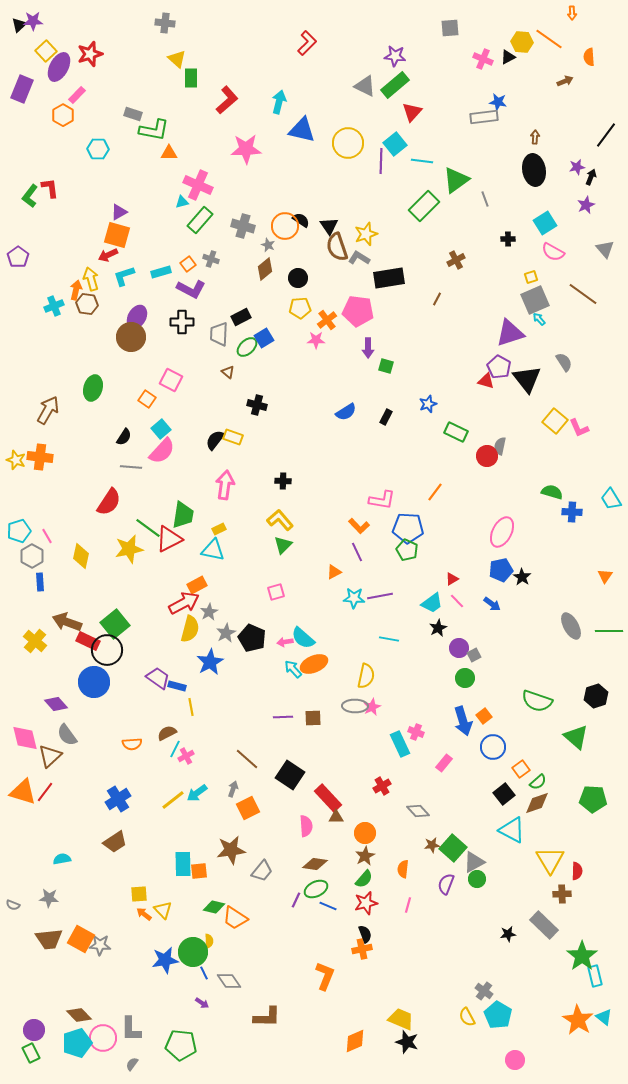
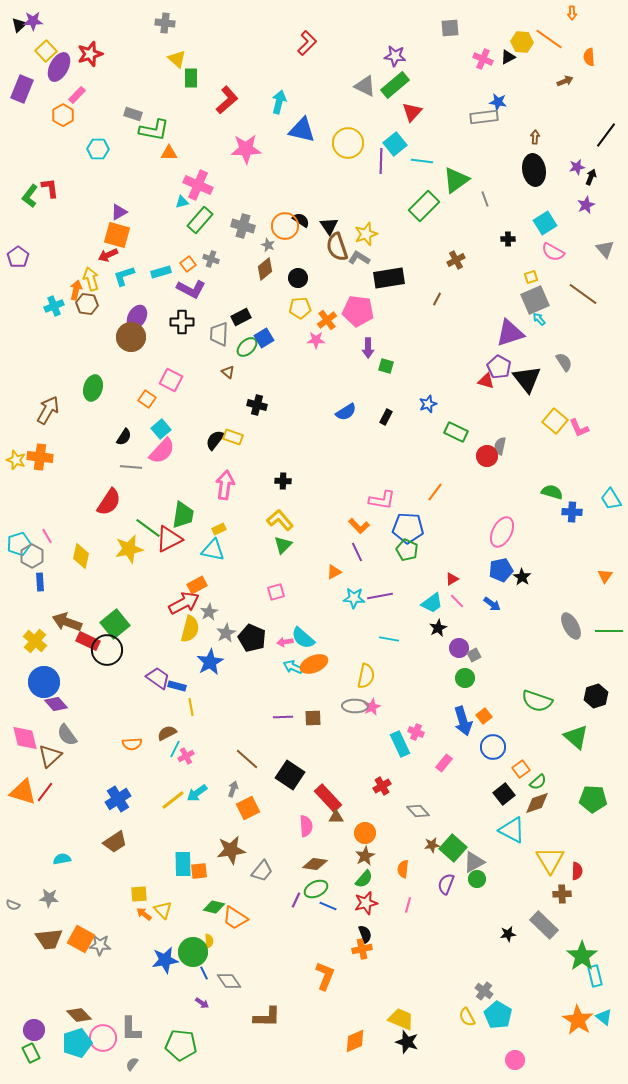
cyan pentagon at (19, 531): moved 13 px down
cyan arrow at (293, 669): moved 2 px up; rotated 24 degrees counterclockwise
blue circle at (94, 682): moved 50 px left
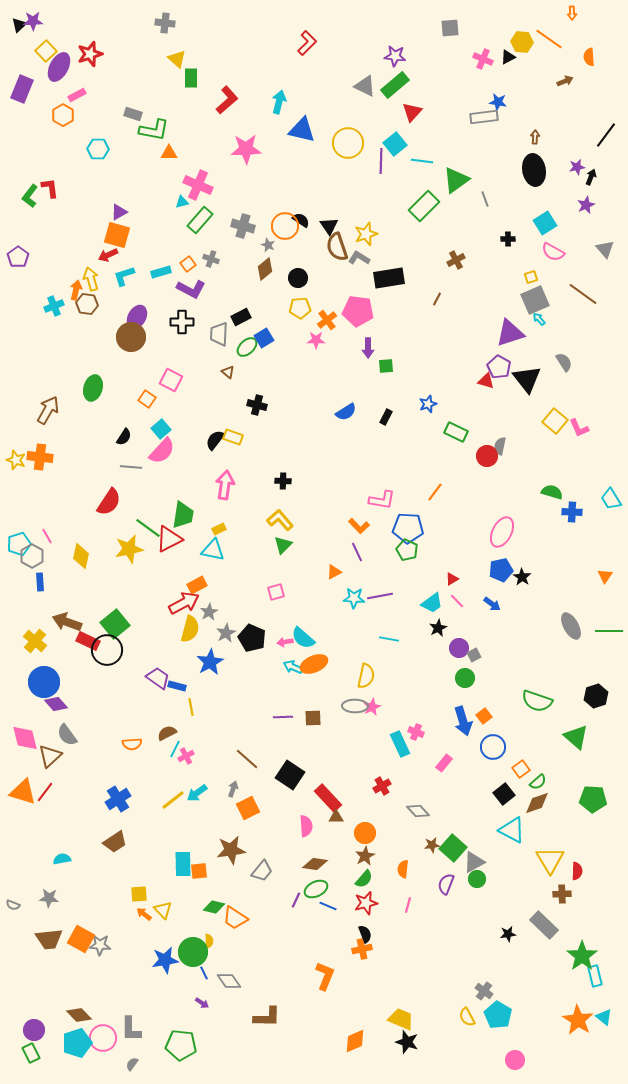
pink rectangle at (77, 95): rotated 18 degrees clockwise
green square at (386, 366): rotated 21 degrees counterclockwise
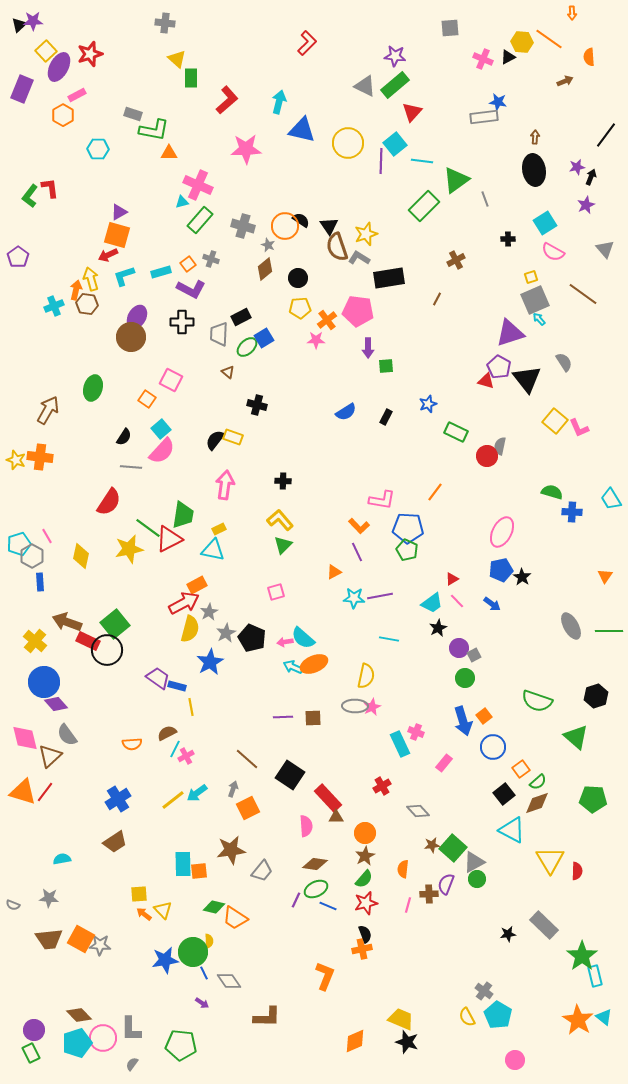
brown cross at (562, 894): moved 133 px left
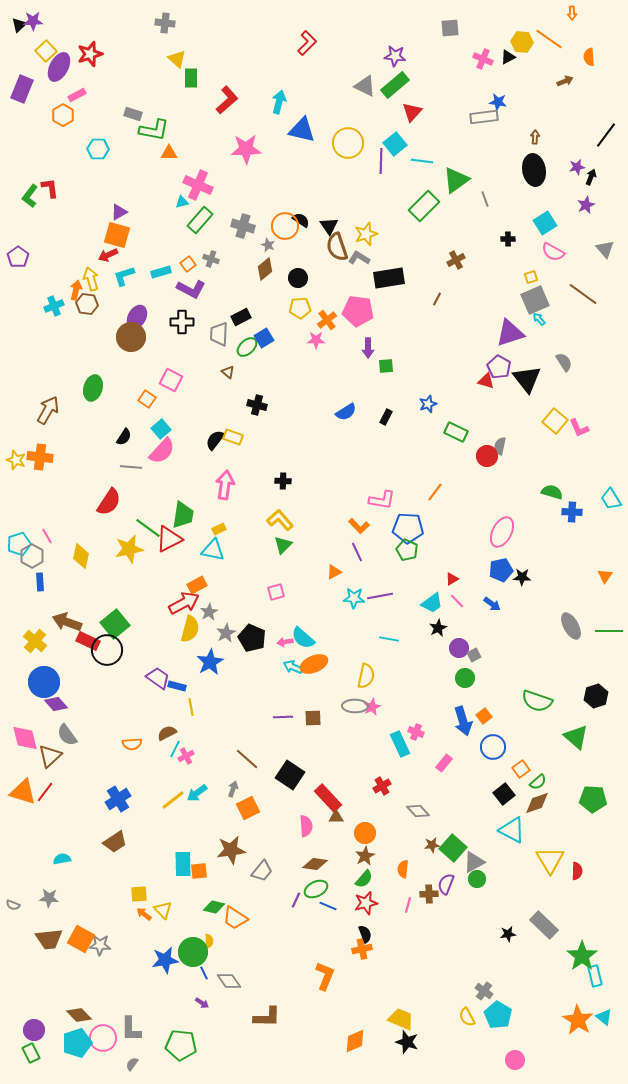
black star at (522, 577): rotated 30 degrees counterclockwise
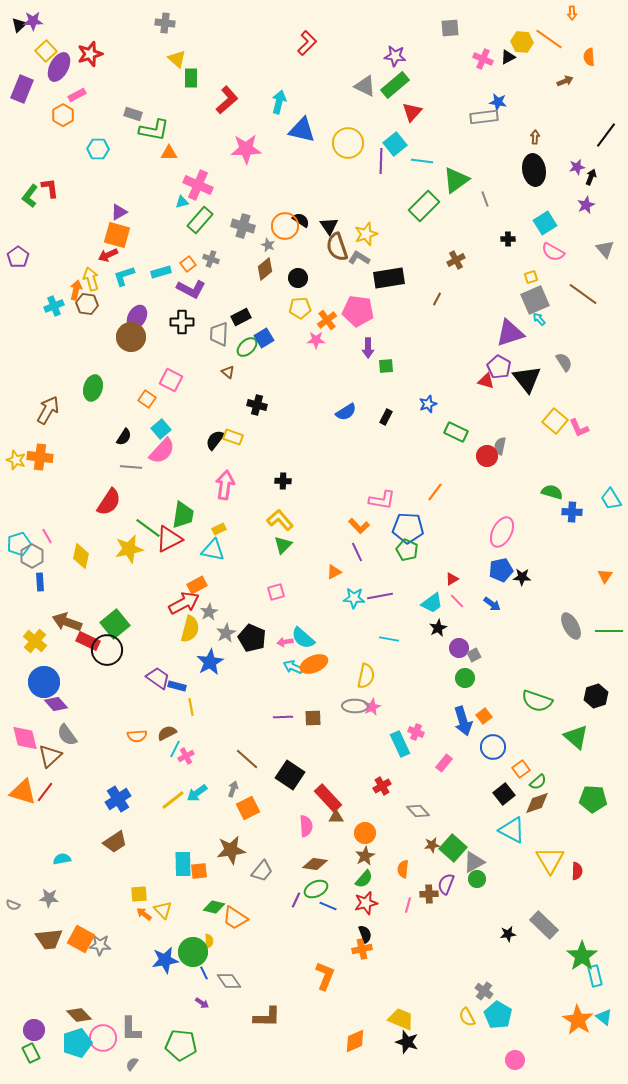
orange semicircle at (132, 744): moved 5 px right, 8 px up
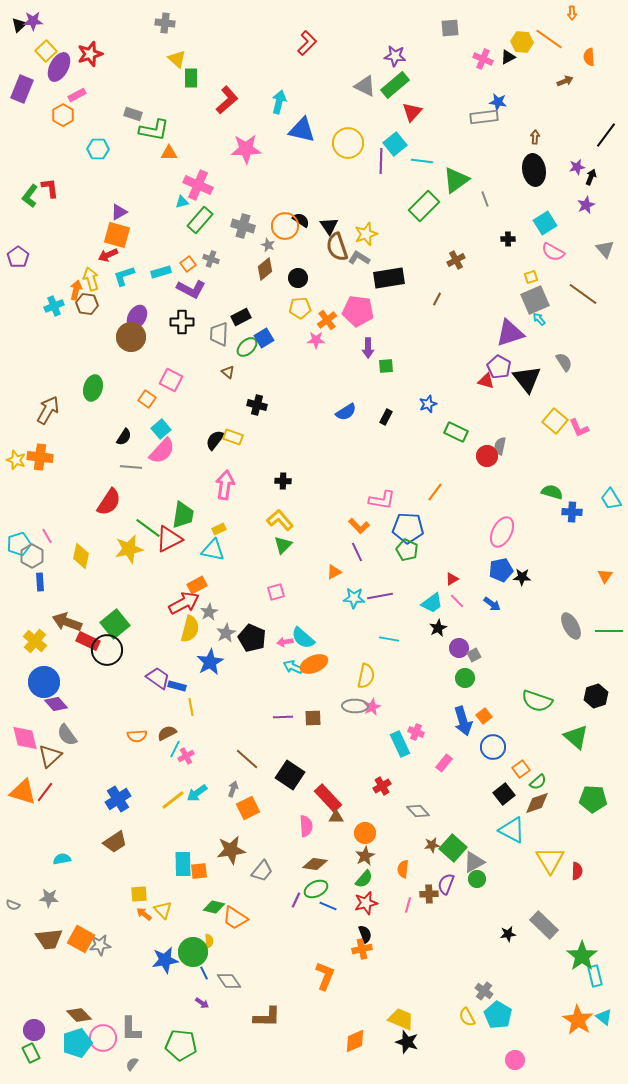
gray star at (100, 945): rotated 10 degrees counterclockwise
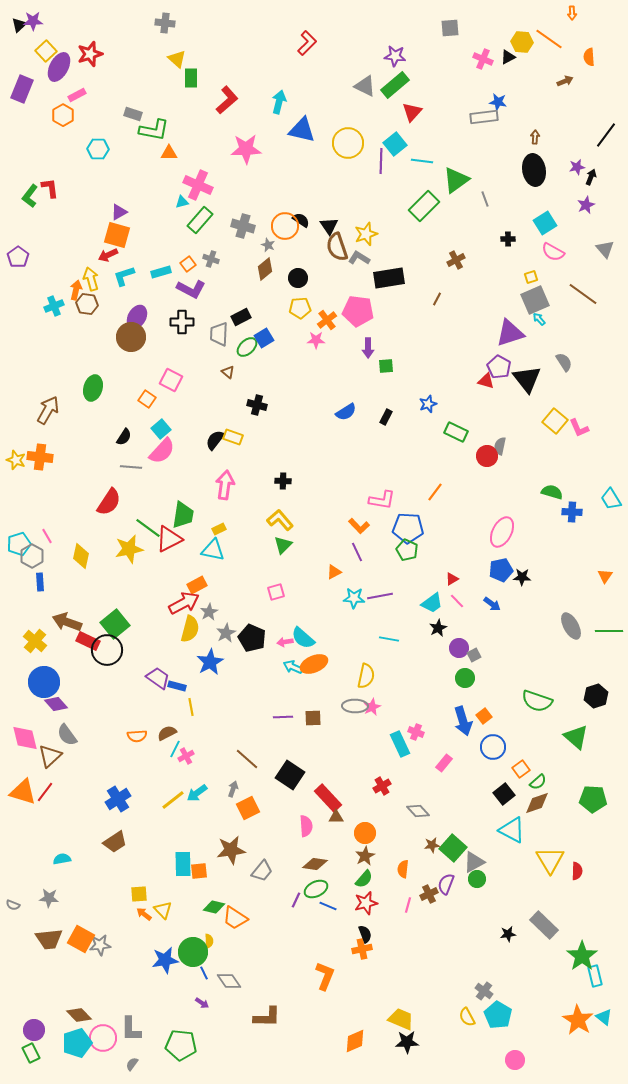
brown cross at (429, 894): rotated 24 degrees counterclockwise
black star at (407, 1042): rotated 20 degrees counterclockwise
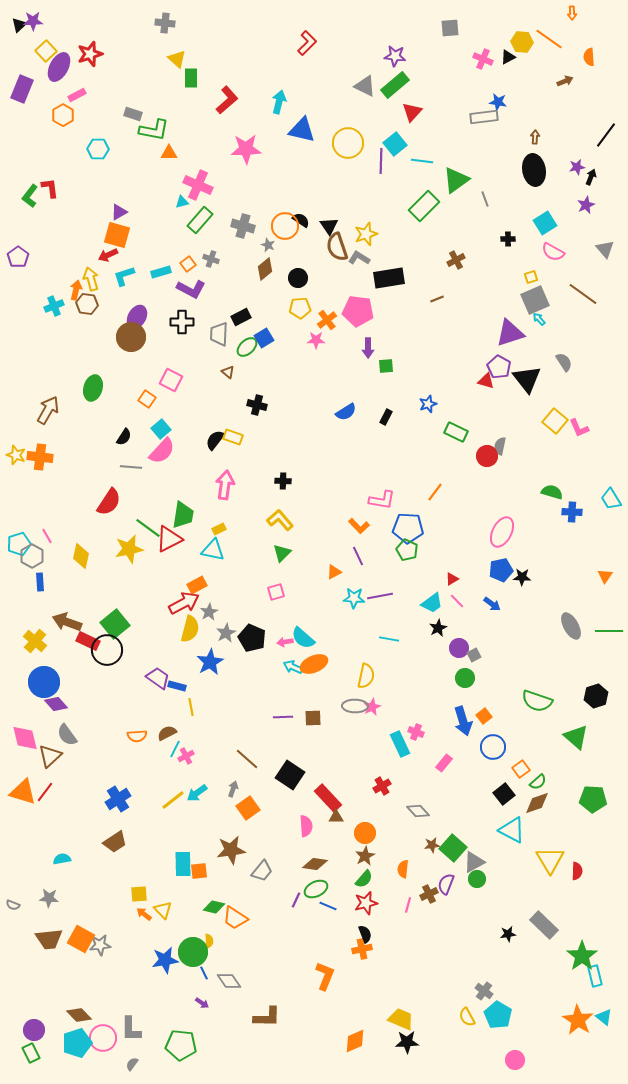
brown line at (437, 299): rotated 40 degrees clockwise
yellow star at (16, 460): moved 5 px up
green triangle at (283, 545): moved 1 px left, 8 px down
purple line at (357, 552): moved 1 px right, 4 px down
orange square at (248, 808): rotated 10 degrees counterclockwise
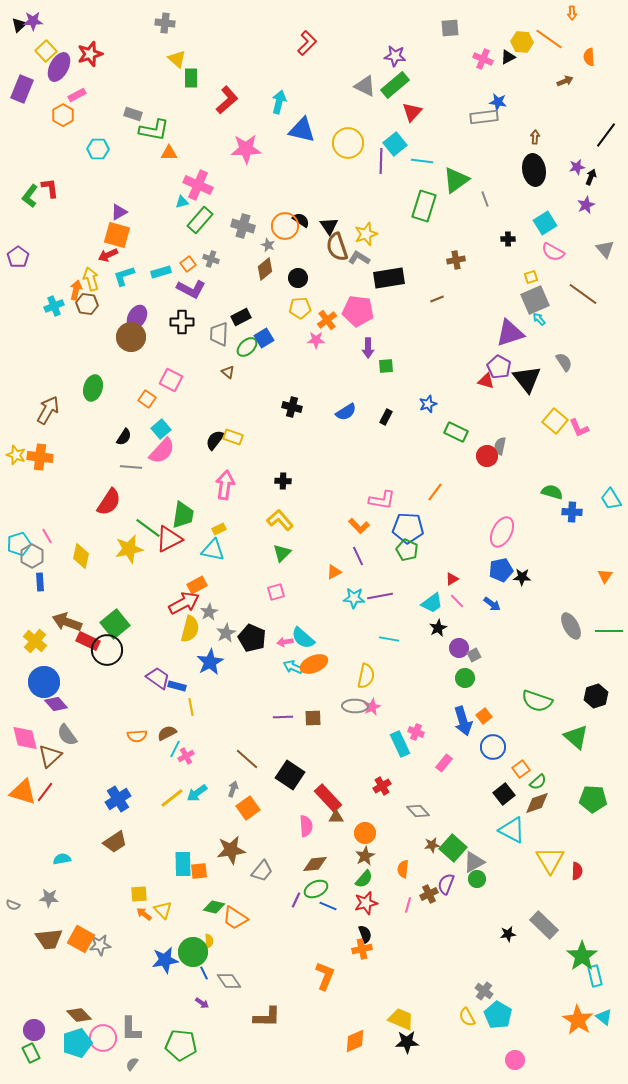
green rectangle at (424, 206): rotated 28 degrees counterclockwise
brown cross at (456, 260): rotated 18 degrees clockwise
black cross at (257, 405): moved 35 px right, 2 px down
yellow line at (173, 800): moved 1 px left, 2 px up
brown diamond at (315, 864): rotated 15 degrees counterclockwise
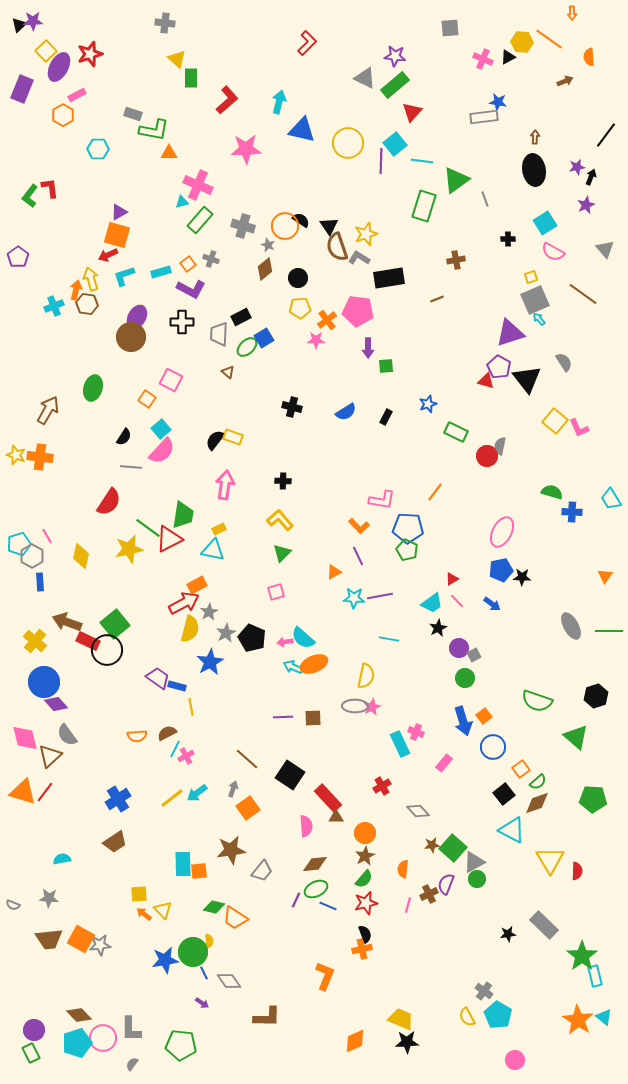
gray triangle at (365, 86): moved 8 px up
